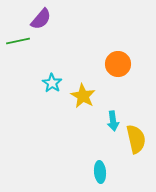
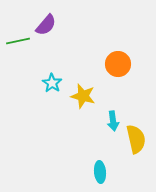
purple semicircle: moved 5 px right, 6 px down
yellow star: rotated 15 degrees counterclockwise
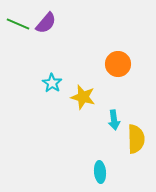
purple semicircle: moved 2 px up
green line: moved 17 px up; rotated 35 degrees clockwise
yellow star: moved 1 px down
cyan arrow: moved 1 px right, 1 px up
yellow semicircle: rotated 12 degrees clockwise
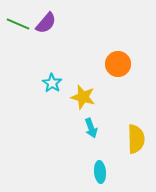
cyan arrow: moved 23 px left, 8 px down; rotated 12 degrees counterclockwise
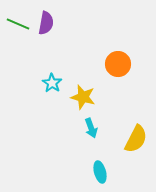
purple semicircle: rotated 30 degrees counterclockwise
yellow semicircle: rotated 28 degrees clockwise
cyan ellipse: rotated 10 degrees counterclockwise
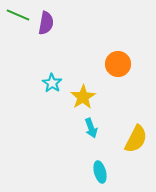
green line: moved 9 px up
yellow star: rotated 25 degrees clockwise
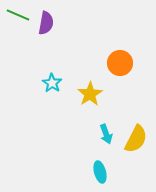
orange circle: moved 2 px right, 1 px up
yellow star: moved 7 px right, 3 px up
cyan arrow: moved 15 px right, 6 px down
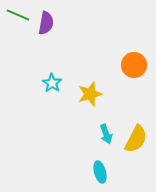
orange circle: moved 14 px right, 2 px down
yellow star: rotated 15 degrees clockwise
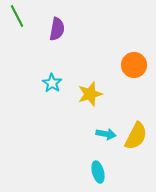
green line: moved 1 px left, 1 px down; rotated 40 degrees clockwise
purple semicircle: moved 11 px right, 6 px down
cyan arrow: rotated 60 degrees counterclockwise
yellow semicircle: moved 3 px up
cyan ellipse: moved 2 px left
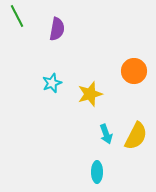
orange circle: moved 6 px down
cyan star: rotated 18 degrees clockwise
cyan arrow: rotated 60 degrees clockwise
cyan ellipse: moved 1 px left; rotated 15 degrees clockwise
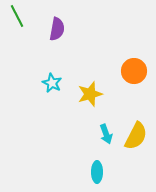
cyan star: rotated 24 degrees counterclockwise
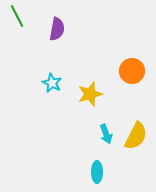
orange circle: moved 2 px left
